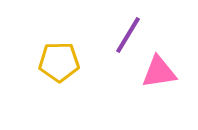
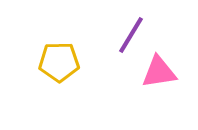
purple line: moved 3 px right
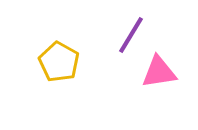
yellow pentagon: rotated 30 degrees clockwise
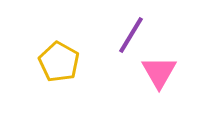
pink triangle: rotated 51 degrees counterclockwise
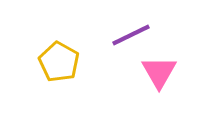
purple line: rotated 33 degrees clockwise
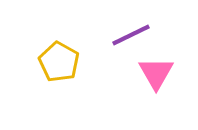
pink triangle: moved 3 px left, 1 px down
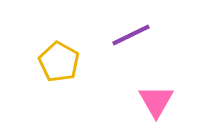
pink triangle: moved 28 px down
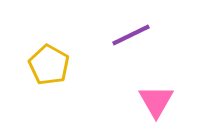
yellow pentagon: moved 10 px left, 3 px down
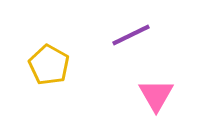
pink triangle: moved 6 px up
